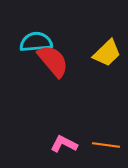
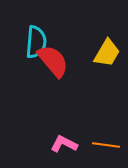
cyan semicircle: rotated 100 degrees clockwise
yellow trapezoid: rotated 16 degrees counterclockwise
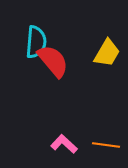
pink L-shape: rotated 16 degrees clockwise
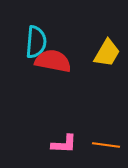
red semicircle: rotated 39 degrees counterclockwise
pink L-shape: rotated 140 degrees clockwise
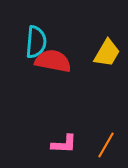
orange line: rotated 68 degrees counterclockwise
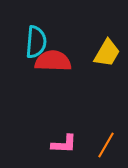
red semicircle: rotated 9 degrees counterclockwise
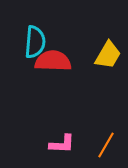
cyan semicircle: moved 1 px left
yellow trapezoid: moved 1 px right, 2 px down
pink L-shape: moved 2 px left
